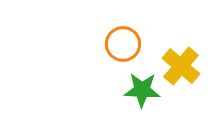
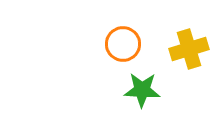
yellow cross: moved 8 px right, 17 px up; rotated 33 degrees clockwise
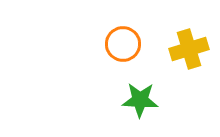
green star: moved 2 px left, 10 px down
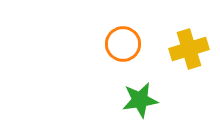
green star: rotated 12 degrees counterclockwise
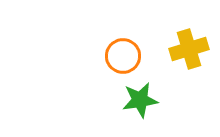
orange circle: moved 12 px down
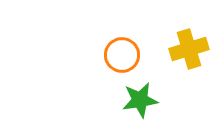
orange circle: moved 1 px left, 1 px up
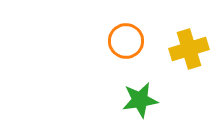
orange circle: moved 4 px right, 14 px up
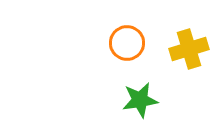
orange circle: moved 1 px right, 2 px down
